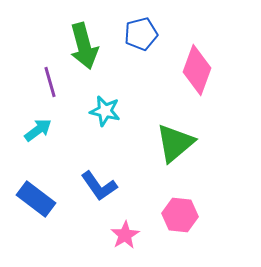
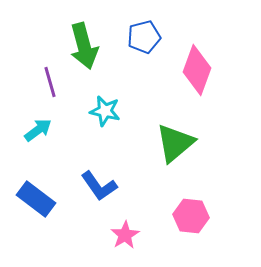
blue pentagon: moved 3 px right, 3 px down
pink hexagon: moved 11 px right, 1 px down
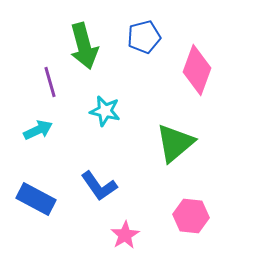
cyan arrow: rotated 12 degrees clockwise
blue rectangle: rotated 9 degrees counterclockwise
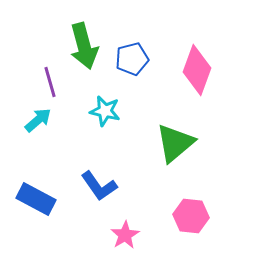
blue pentagon: moved 12 px left, 22 px down
cyan arrow: moved 10 px up; rotated 16 degrees counterclockwise
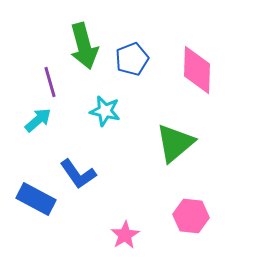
blue pentagon: rotated 8 degrees counterclockwise
pink diamond: rotated 18 degrees counterclockwise
blue L-shape: moved 21 px left, 12 px up
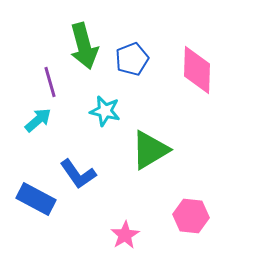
green triangle: moved 25 px left, 7 px down; rotated 9 degrees clockwise
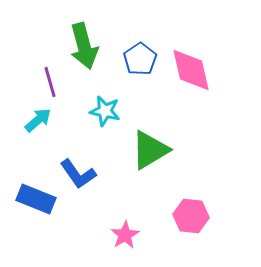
blue pentagon: moved 8 px right; rotated 12 degrees counterclockwise
pink diamond: moved 6 px left; rotated 15 degrees counterclockwise
blue rectangle: rotated 6 degrees counterclockwise
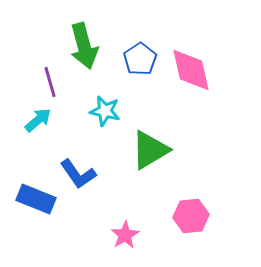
pink hexagon: rotated 12 degrees counterclockwise
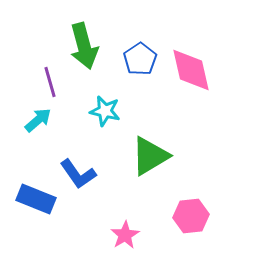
green triangle: moved 6 px down
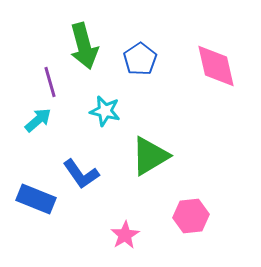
pink diamond: moved 25 px right, 4 px up
blue L-shape: moved 3 px right
